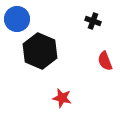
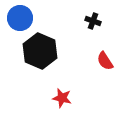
blue circle: moved 3 px right, 1 px up
red semicircle: rotated 12 degrees counterclockwise
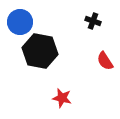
blue circle: moved 4 px down
black hexagon: rotated 12 degrees counterclockwise
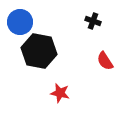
black hexagon: moved 1 px left
red star: moved 2 px left, 5 px up
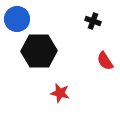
blue circle: moved 3 px left, 3 px up
black hexagon: rotated 12 degrees counterclockwise
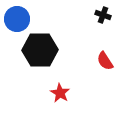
black cross: moved 10 px right, 6 px up
black hexagon: moved 1 px right, 1 px up
red star: rotated 18 degrees clockwise
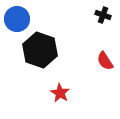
black hexagon: rotated 20 degrees clockwise
